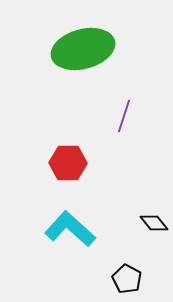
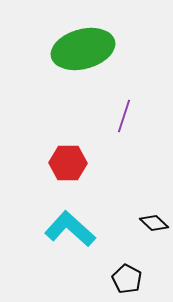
black diamond: rotated 8 degrees counterclockwise
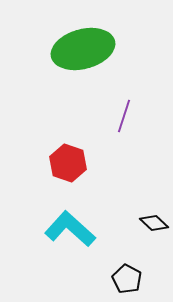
red hexagon: rotated 18 degrees clockwise
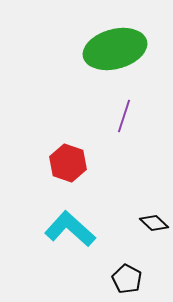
green ellipse: moved 32 px right
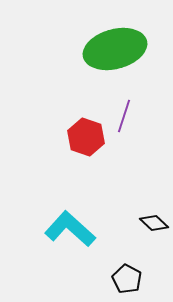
red hexagon: moved 18 px right, 26 px up
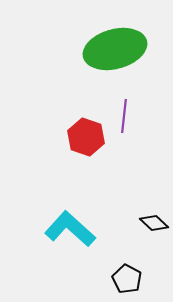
purple line: rotated 12 degrees counterclockwise
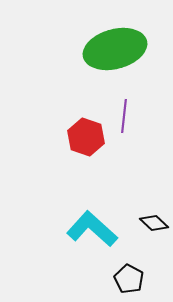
cyan L-shape: moved 22 px right
black pentagon: moved 2 px right
